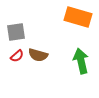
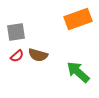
orange rectangle: moved 2 px down; rotated 36 degrees counterclockwise
green arrow: moved 3 px left, 11 px down; rotated 35 degrees counterclockwise
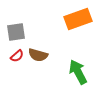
green arrow: rotated 20 degrees clockwise
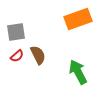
brown semicircle: rotated 132 degrees counterclockwise
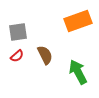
orange rectangle: moved 2 px down
gray square: moved 2 px right
brown semicircle: moved 7 px right
